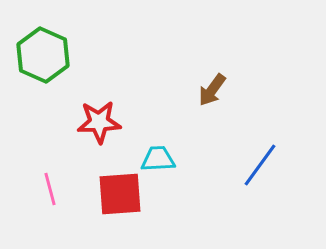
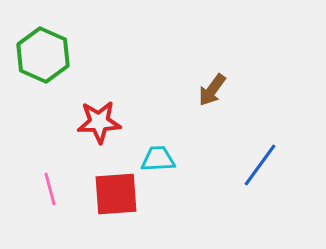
red square: moved 4 px left
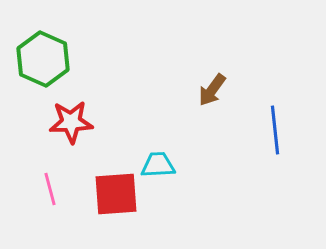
green hexagon: moved 4 px down
red star: moved 28 px left
cyan trapezoid: moved 6 px down
blue line: moved 15 px right, 35 px up; rotated 42 degrees counterclockwise
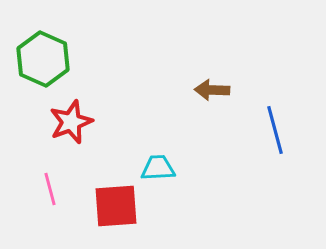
brown arrow: rotated 56 degrees clockwise
red star: rotated 18 degrees counterclockwise
blue line: rotated 9 degrees counterclockwise
cyan trapezoid: moved 3 px down
red square: moved 12 px down
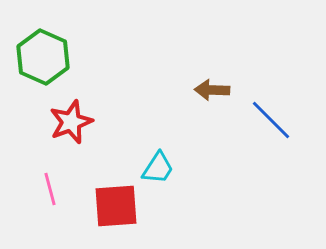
green hexagon: moved 2 px up
blue line: moved 4 px left, 10 px up; rotated 30 degrees counterclockwise
cyan trapezoid: rotated 126 degrees clockwise
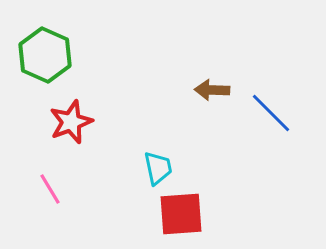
green hexagon: moved 2 px right, 2 px up
blue line: moved 7 px up
cyan trapezoid: rotated 45 degrees counterclockwise
pink line: rotated 16 degrees counterclockwise
red square: moved 65 px right, 8 px down
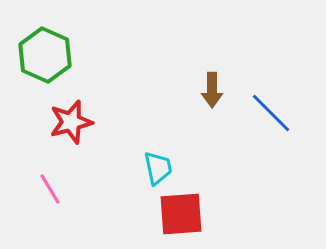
brown arrow: rotated 92 degrees counterclockwise
red star: rotated 6 degrees clockwise
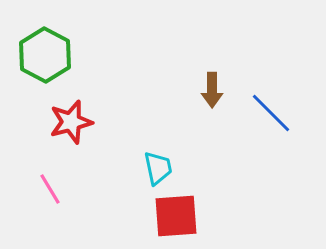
green hexagon: rotated 4 degrees clockwise
red square: moved 5 px left, 2 px down
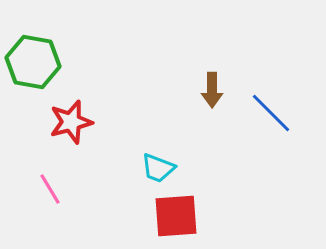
green hexagon: moved 12 px left, 7 px down; rotated 18 degrees counterclockwise
cyan trapezoid: rotated 123 degrees clockwise
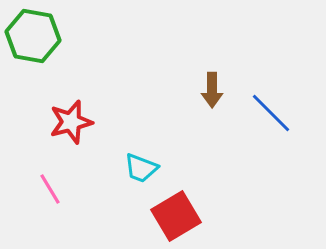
green hexagon: moved 26 px up
cyan trapezoid: moved 17 px left
red square: rotated 27 degrees counterclockwise
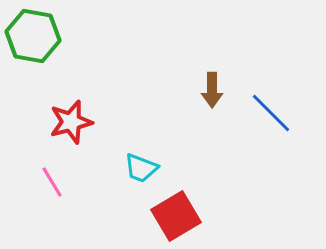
pink line: moved 2 px right, 7 px up
